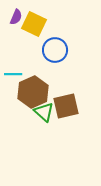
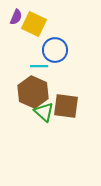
cyan line: moved 26 px right, 8 px up
brown hexagon: rotated 12 degrees counterclockwise
brown square: rotated 20 degrees clockwise
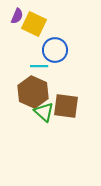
purple semicircle: moved 1 px right, 1 px up
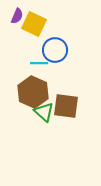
cyan line: moved 3 px up
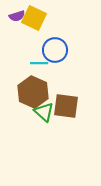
purple semicircle: rotated 49 degrees clockwise
yellow square: moved 6 px up
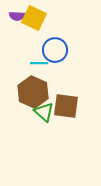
purple semicircle: rotated 21 degrees clockwise
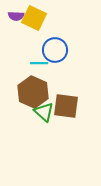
purple semicircle: moved 1 px left
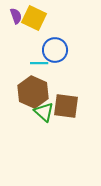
purple semicircle: rotated 112 degrees counterclockwise
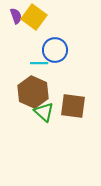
yellow square: moved 1 px up; rotated 10 degrees clockwise
brown square: moved 7 px right
